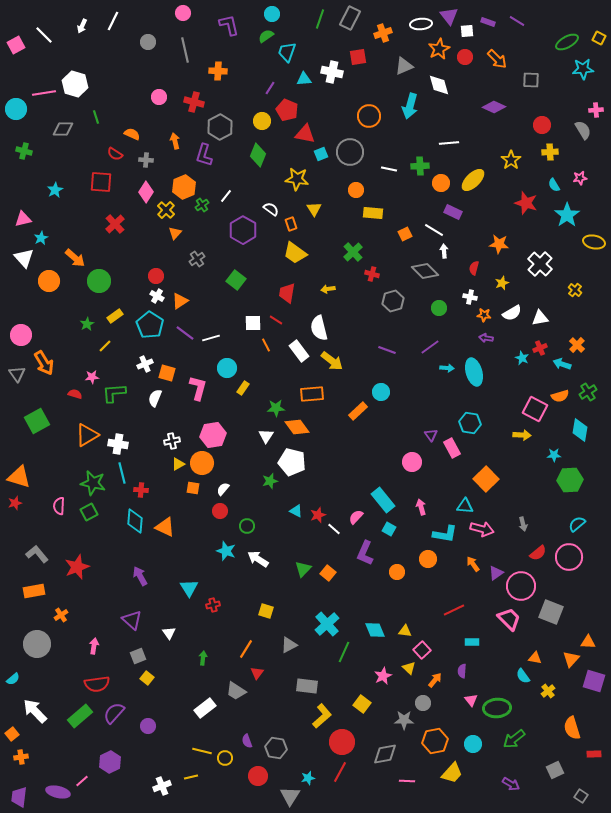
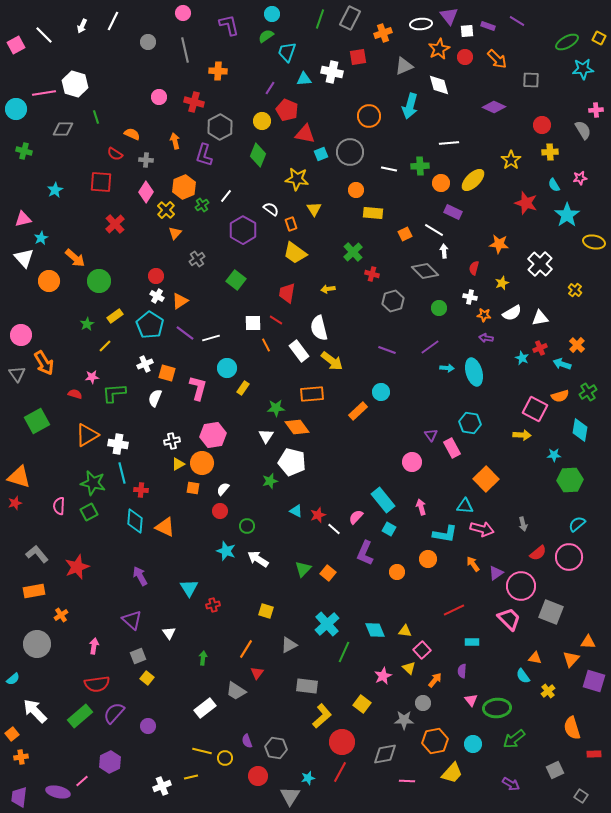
purple rectangle at (488, 22): moved 4 px down
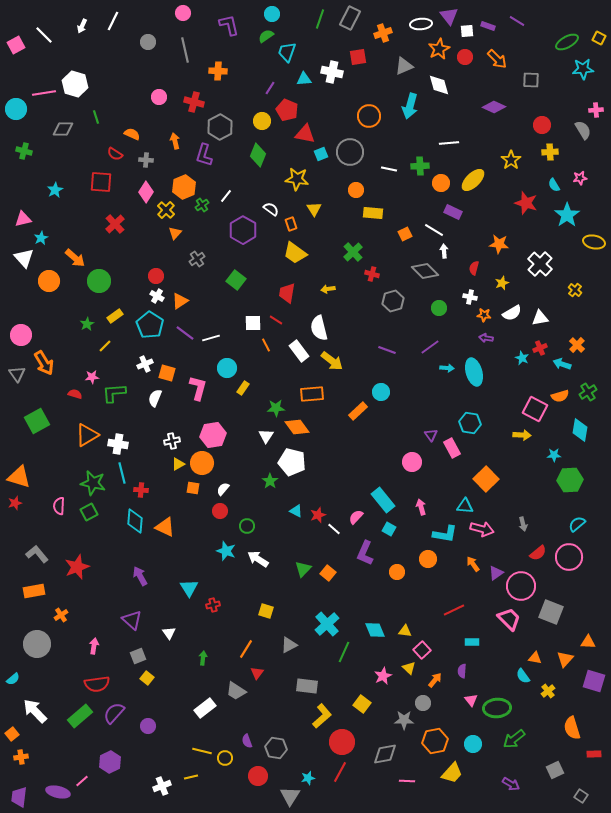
green star at (270, 481): rotated 21 degrees counterclockwise
orange triangle at (571, 659): moved 6 px left
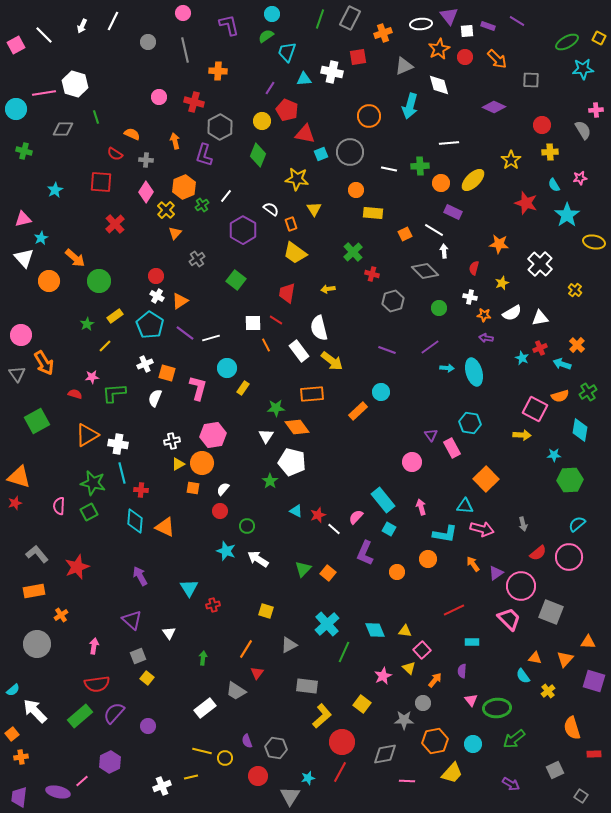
cyan semicircle at (13, 679): moved 11 px down
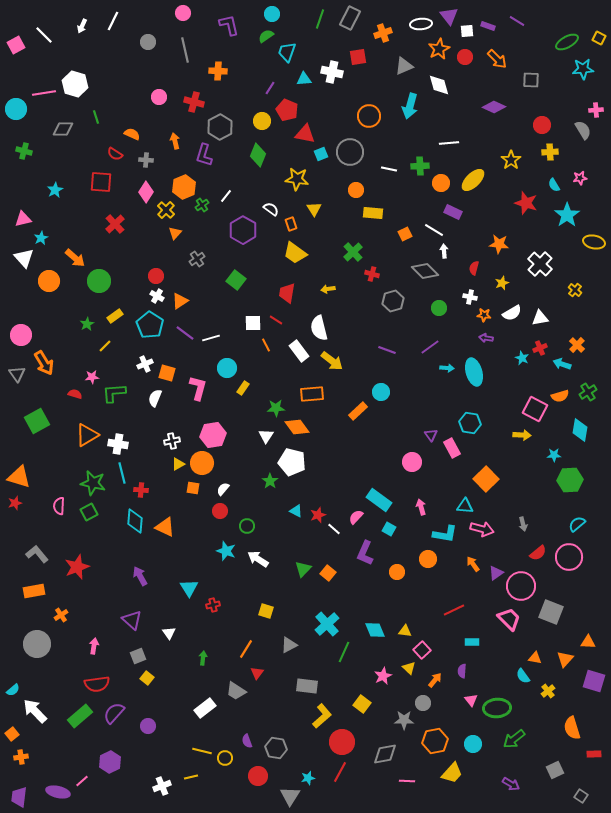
cyan rectangle at (383, 500): moved 4 px left; rotated 15 degrees counterclockwise
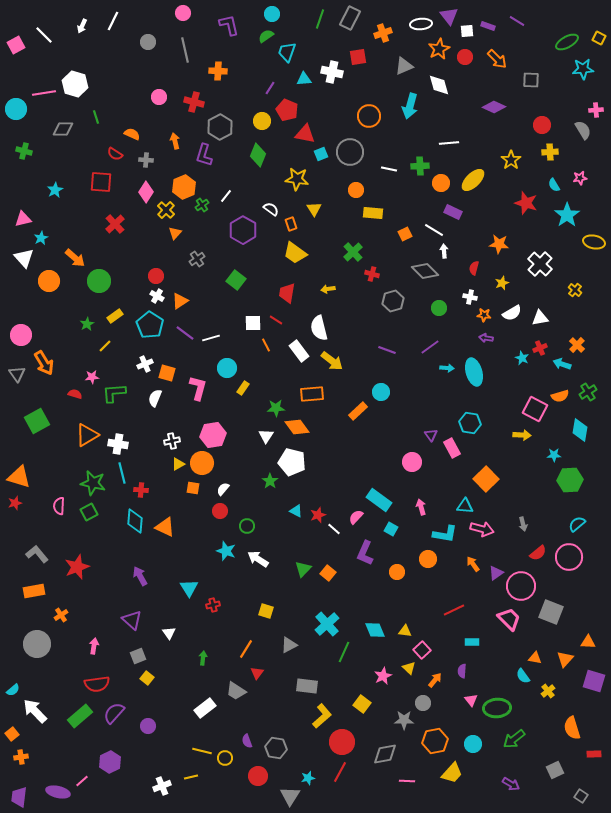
cyan square at (389, 529): moved 2 px right
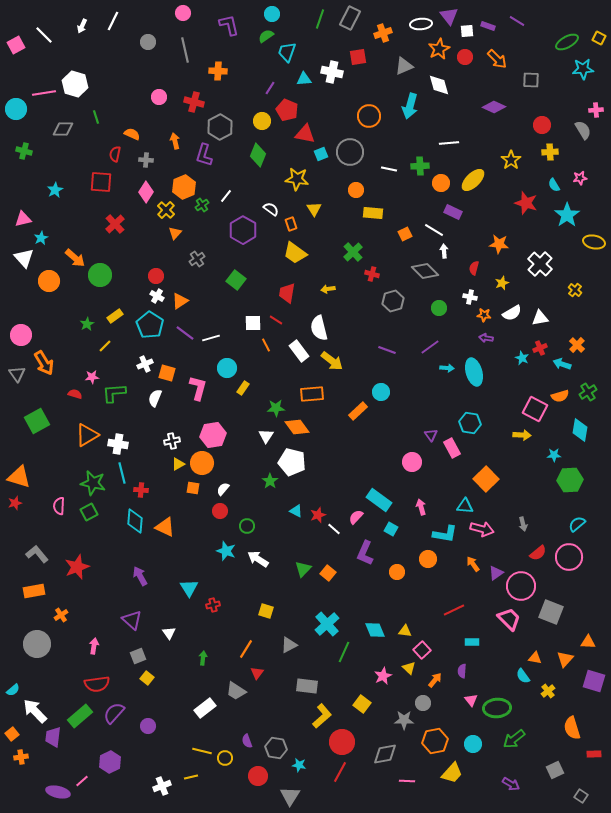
red semicircle at (115, 154): rotated 70 degrees clockwise
green circle at (99, 281): moved 1 px right, 6 px up
cyan star at (308, 778): moved 9 px left, 13 px up; rotated 24 degrees clockwise
purple trapezoid at (19, 797): moved 34 px right, 60 px up
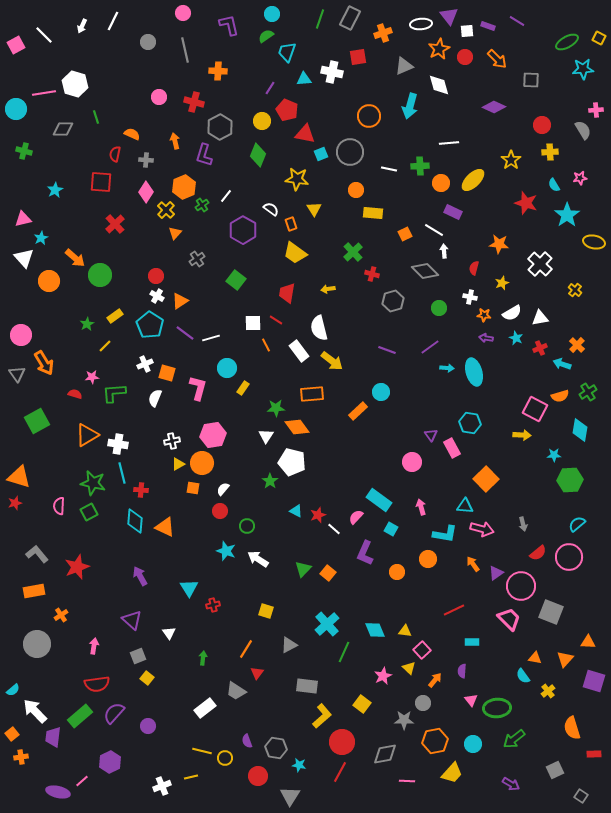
cyan star at (522, 358): moved 6 px left, 20 px up
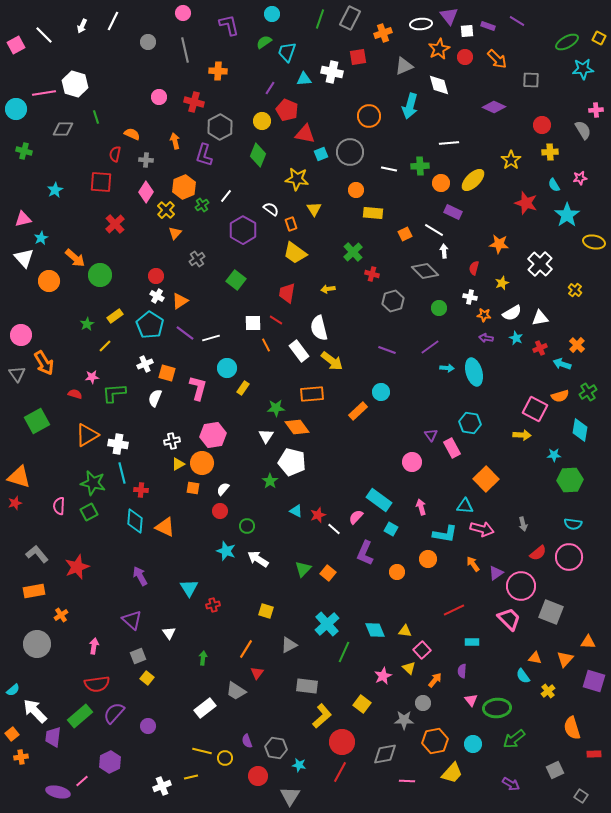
green semicircle at (266, 36): moved 2 px left, 6 px down
cyan semicircle at (577, 524): moved 4 px left; rotated 132 degrees counterclockwise
